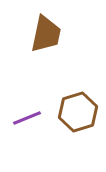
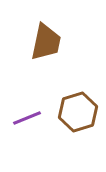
brown trapezoid: moved 8 px down
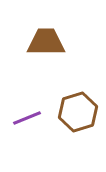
brown trapezoid: rotated 102 degrees counterclockwise
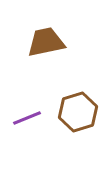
brown trapezoid: rotated 12 degrees counterclockwise
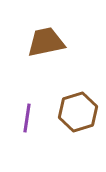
purple line: rotated 60 degrees counterclockwise
